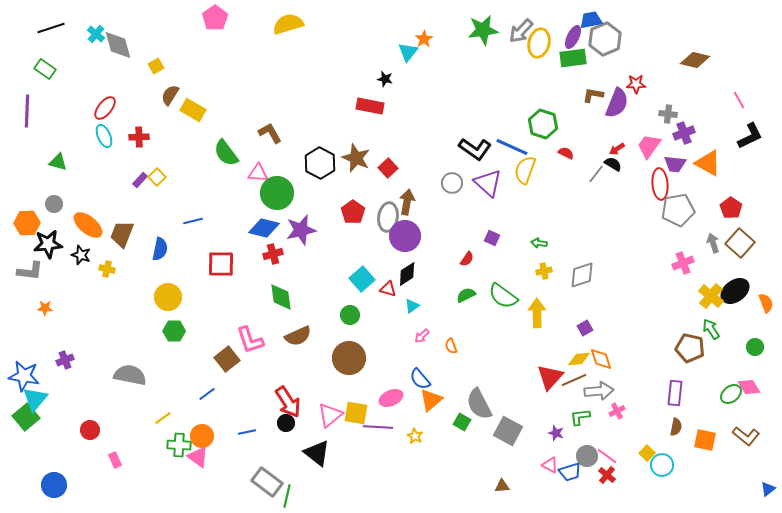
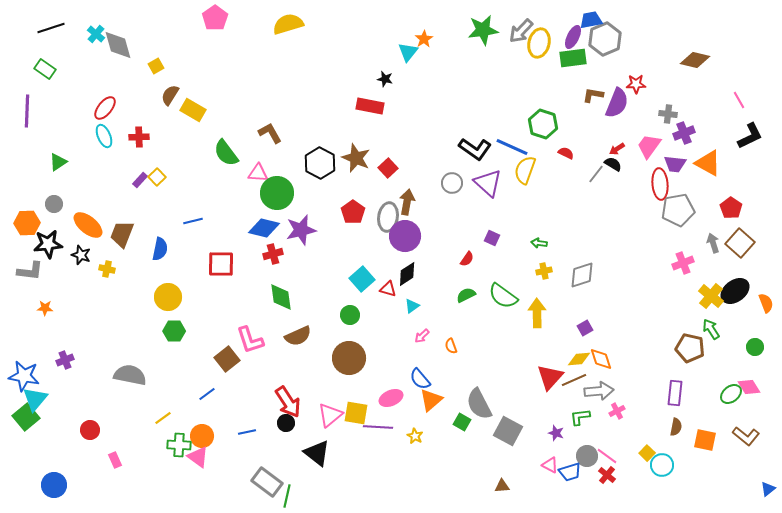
green triangle at (58, 162): rotated 48 degrees counterclockwise
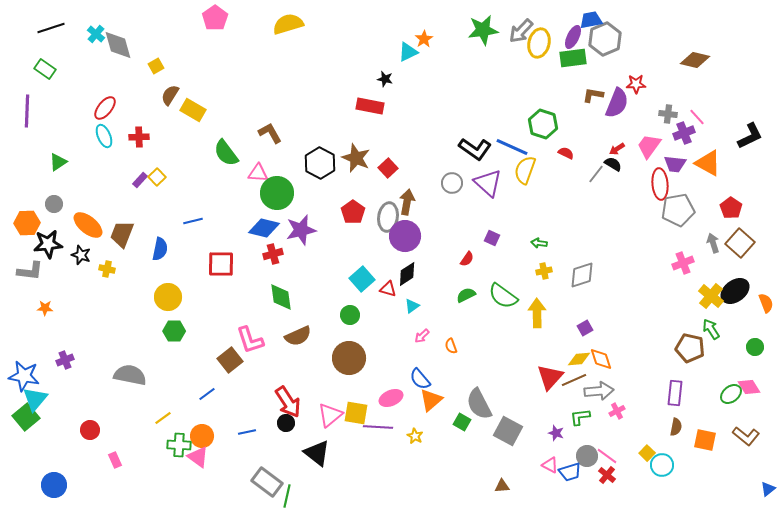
cyan triangle at (408, 52): rotated 25 degrees clockwise
pink line at (739, 100): moved 42 px left, 17 px down; rotated 12 degrees counterclockwise
brown square at (227, 359): moved 3 px right, 1 px down
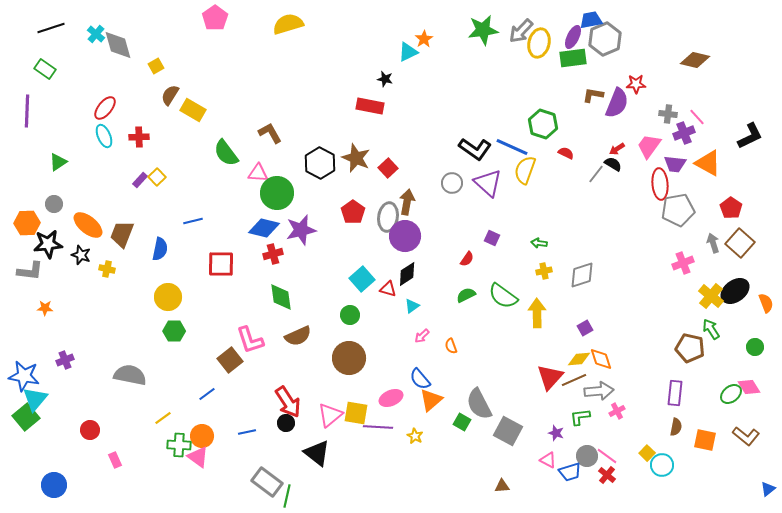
pink triangle at (550, 465): moved 2 px left, 5 px up
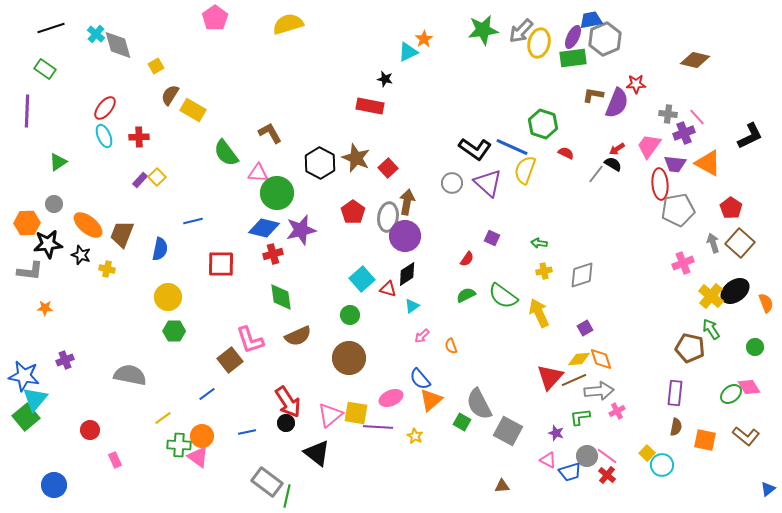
yellow arrow at (537, 313): moved 2 px right; rotated 24 degrees counterclockwise
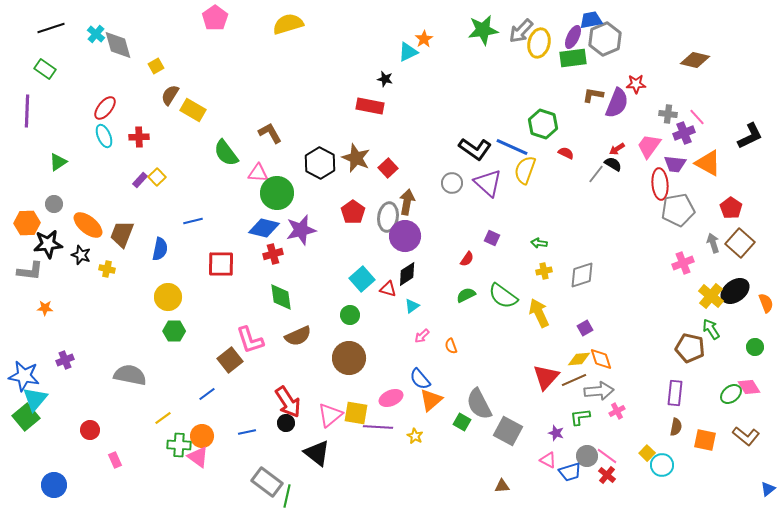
red triangle at (550, 377): moved 4 px left
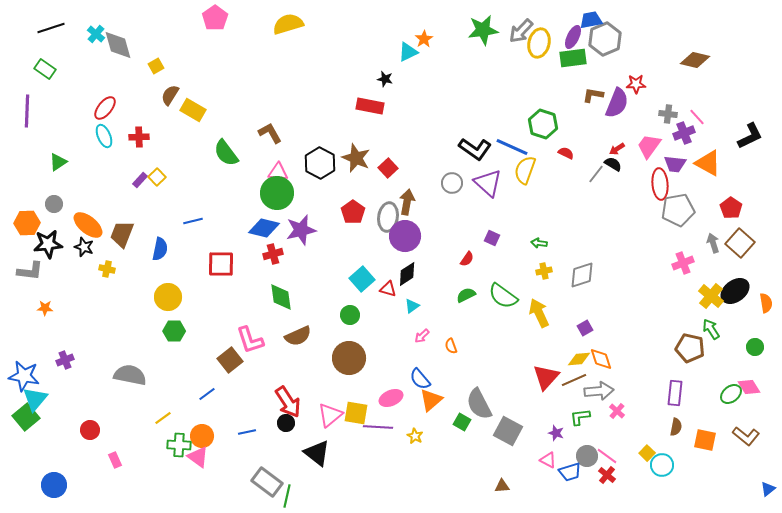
pink triangle at (258, 173): moved 20 px right, 1 px up
black star at (81, 255): moved 3 px right, 8 px up
orange semicircle at (766, 303): rotated 12 degrees clockwise
pink cross at (617, 411): rotated 21 degrees counterclockwise
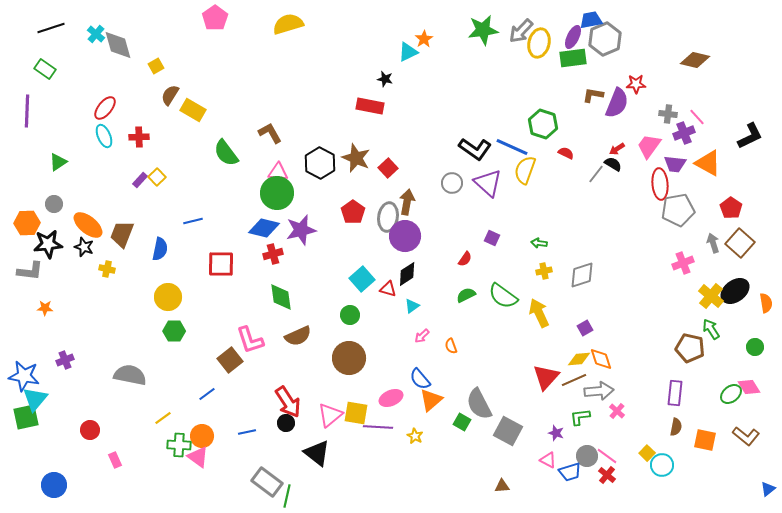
red semicircle at (467, 259): moved 2 px left
green square at (26, 417): rotated 28 degrees clockwise
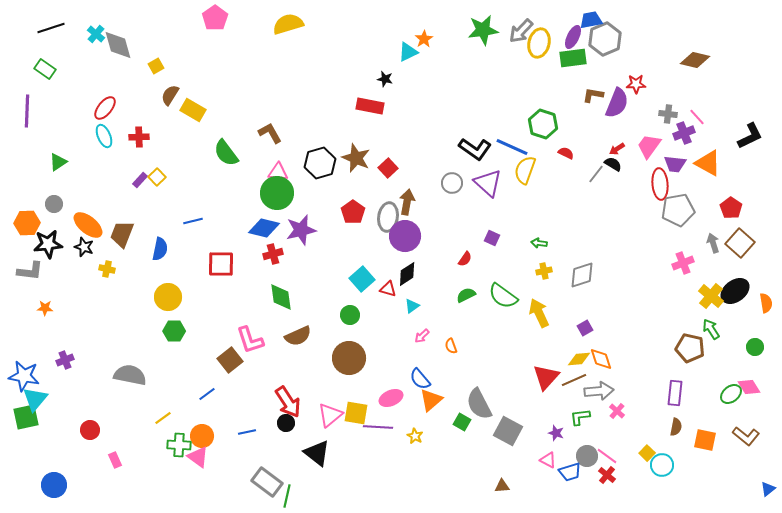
black hexagon at (320, 163): rotated 16 degrees clockwise
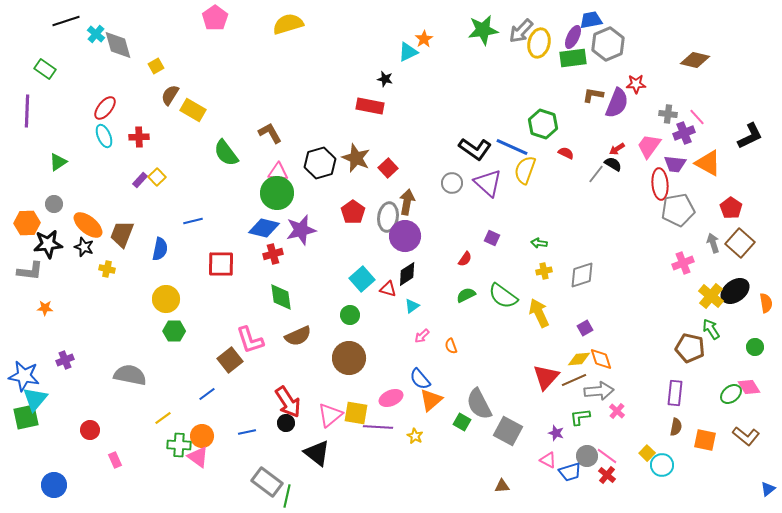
black line at (51, 28): moved 15 px right, 7 px up
gray hexagon at (605, 39): moved 3 px right, 5 px down
yellow circle at (168, 297): moved 2 px left, 2 px down
